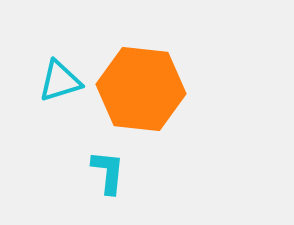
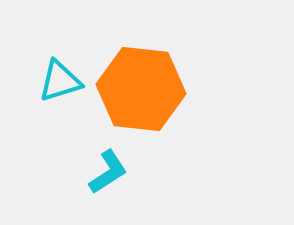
cyan L-shape: rotated 51 degrees clockwise
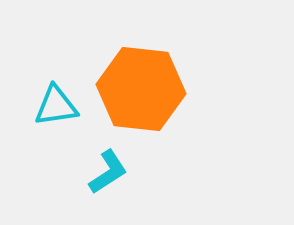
cyan triangle: moved 4 px left, 25 px down; rotated 9 degrees clockwise
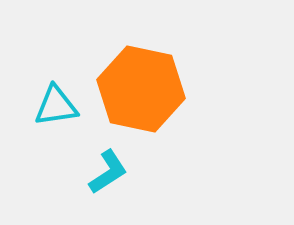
orange hexagon: rotated 6 degrees clockwise
